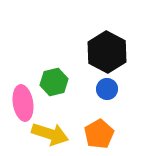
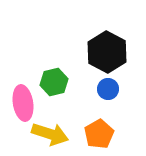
blue circle: moved 1 px right
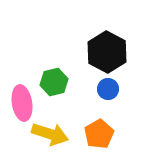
pink ellipse: moved 1 px left
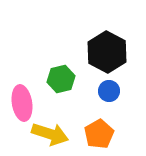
green hexagon: moved 7 px right, 3 px up
blue circle: moved 1 px right, 2 px down
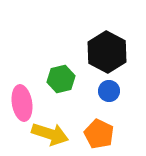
orange pentagon: rotated 16 degrees counterclockwise
